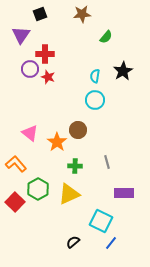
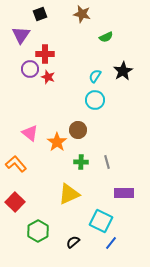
brown star: rotated 18 degrees clockwise
green semicircle: rotated 24 degrees clockwise
cyan semicircle: rotated 24 degrees clockwise
green cross: moved 6 px right, 4 px up
green hexagon: moved 42 px down
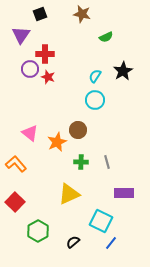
orange star: rotated 12 degrees clockwise
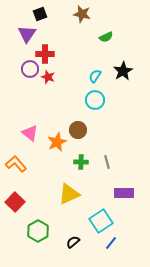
purple triangle: moved 6 px right, 1 px up
cyan square: rotated 30 degrees clockwise
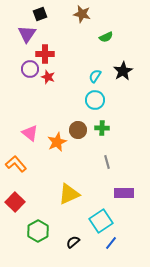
green cross: moved 21 px right, 34 px up
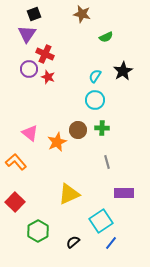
black square: moved 6 px left
red cross: rotated 24 degrees clockwise
purple circle: moved 1 px left
orange L-shape: moved 2 px up
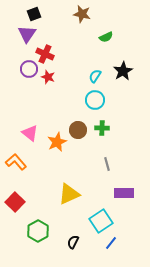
gray line: moved 2 px down
black semicircle: rotated 24 degrees counterclockwise
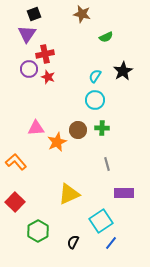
red cross: rotated 36 degrees counterclockwise
pink triangle: moved 6 px right, 5 px up; rotated 42 degrees counterclockwise
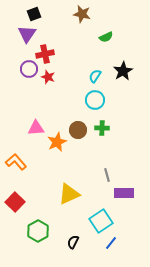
gray line: moved 11 px down
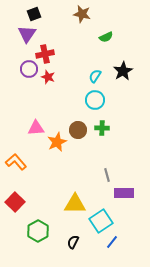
yellow triangle: moved 6 px right, 10 px down; rotated 25 degrees clockwise
blue line: moved 1 px right, 1 px up
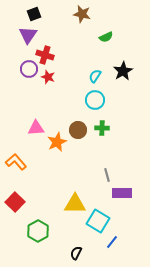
purple triangle: moved 1 px right, 1 px down
red cross: moved 1 px down; rotated 30 degrees clockwise
purple rectangle: moved 2 px left
cyan square: moved 3 px left; rotated 25 degrees counterclockwise
black semicircle: moved 3 px right, 11 px down
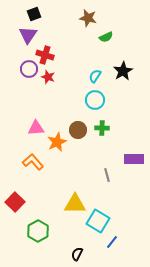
brown star: moved 6 px right, 4 px down
orange L-shape: moved 17 px right
purple rectangle: moved 12 px right, 34 px up
black semicircle: moved 1 px right, 1 px down
